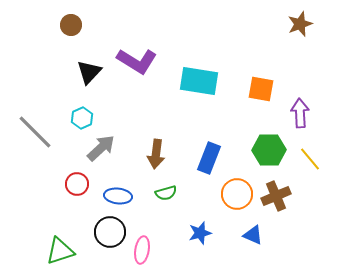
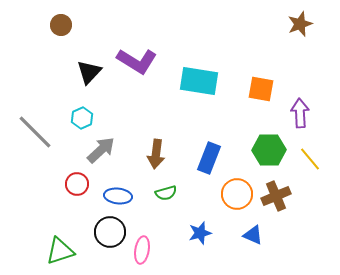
brown circle: moved 10 px left
gray arrow: moved 2 px down
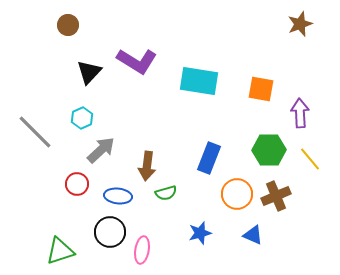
brown circle: moved 7 px right
brown arrow: moved 9 px left, 12 px down
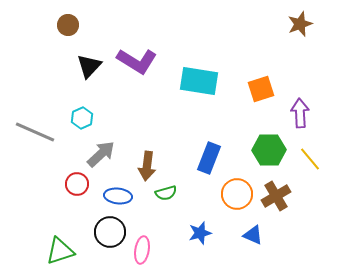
black triangle: moved 6 px up
orange square: rotated 28 degrees counterclockwise
gray line: rotated 21 degrees counterclockwise
gray arrow: moved 4 px down
brown cross: rotated 8 degrees counterclockwise
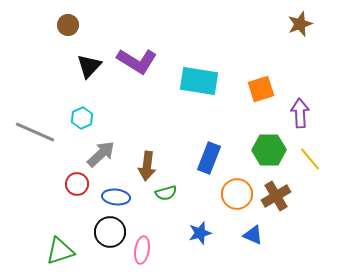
blue ellipse: moved 2 px left, 1 px down
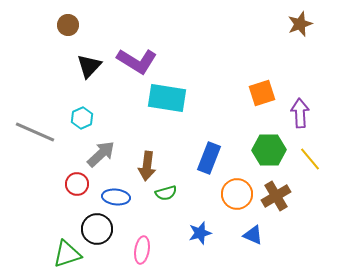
cyan rectangle: moved 32 px left, 17 px down
orange square: moved 1 px right, 4 px down
black circle: moved 13 px left, 3 px up
green triangle: moved 7 px right, 3 px down
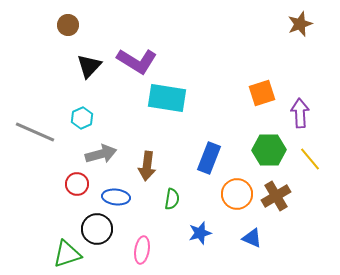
gray arrow: rotated 28 degrees clockwise
green semicircle: moved 6 px right, 6 px down; rotated 65 degrees counterclockwise
blue triangle: moved 1 px left, 3 px down
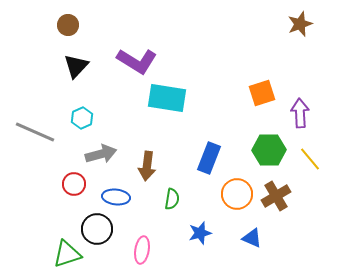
black triangle: moved 13 px left
red circle: moved 3 px left
